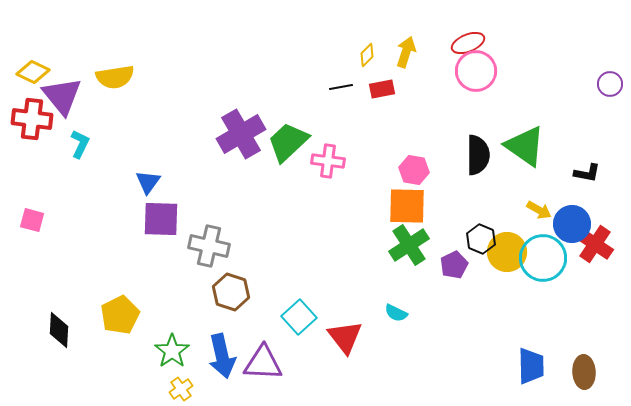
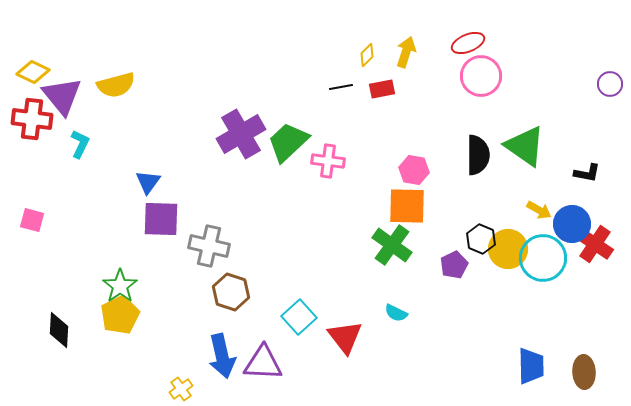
pink circle at (476, 71): moved 5 px right, 5 px down
yellow semicircle at (115, 77): moved 1 px right, 8 px down; rotated 6 degrees counterclockwise
green cross at (409, 245): moved 17 px left; rotated 21 degrees counterclockwise
yellow circle at (507, 252): moved 1 px right, 3 px up
green star at (172, 351): moved 52 px left, 65 px up
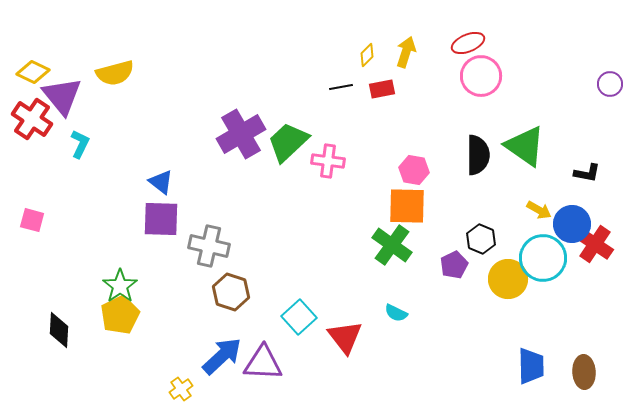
yellow semicircle at (116, 85): moved 1 px left, 12 px up
red cross at (32, 119): rotated 27 degrees clockwise
blue triangle at (148, 182): moved 13 px right; rotated 28 degrees counterclockwise
yellow circle at (508, 249): moved 30 px down
blue arrow at (222, 356): rotated 120 degrees counterclockwise
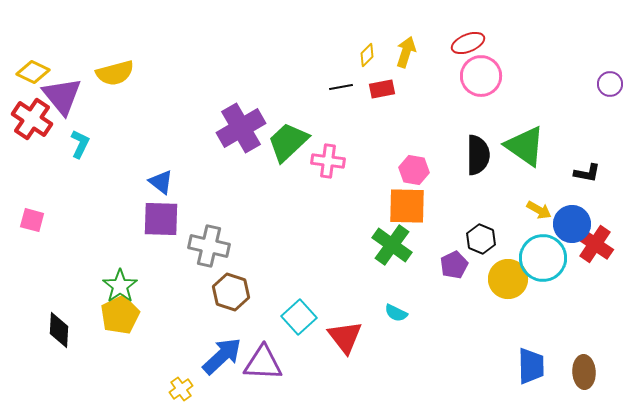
purple cross at (241, 134): moved 6 px up
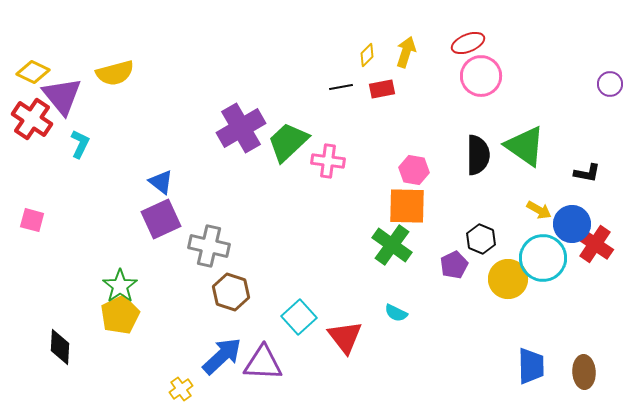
purple square at (161, 219): rotated 27 degrees counterclockwise
black diamond at (59, 330): moved 1 px right, 17 px down
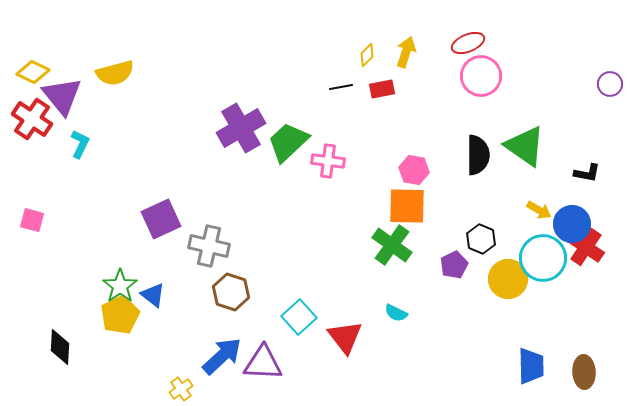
blue triangle at (161, 182): moved 8 px left, 113 px down
red cross at (595, 244): moved 9 px left, 3 px down
